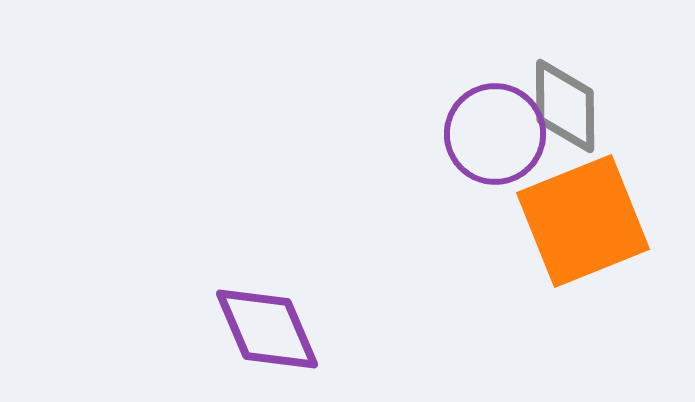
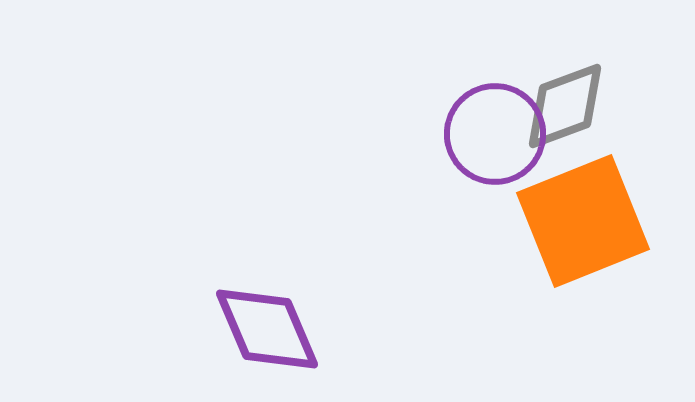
gray diamond: rotated 70 degrees clockwise
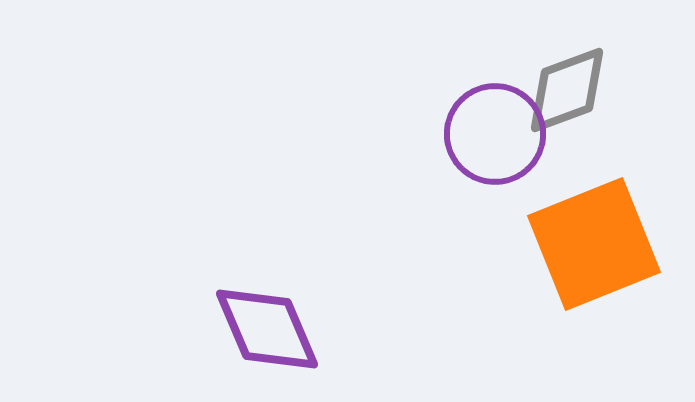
gray diamond: moved 2 px right, 16 px up
orange square: moved 11 px right, 23 px down
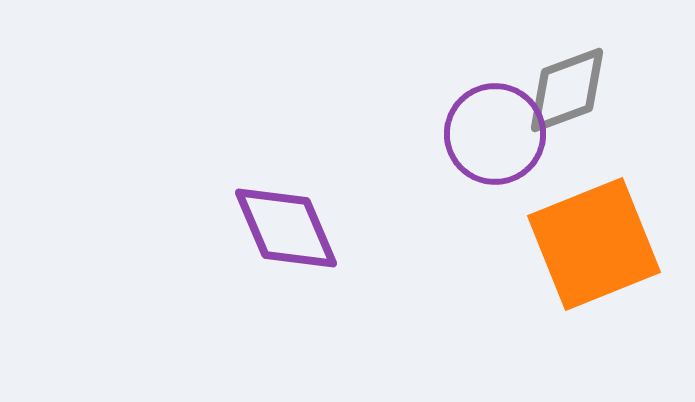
purple diamond: moved 19 px right, 101 px up
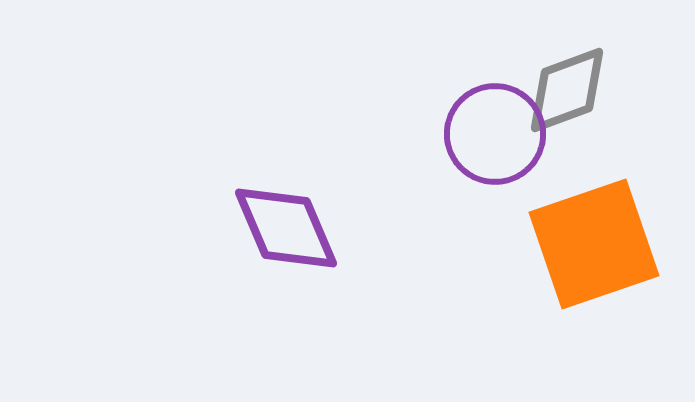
orange square: rotated 3 degrees clockwise
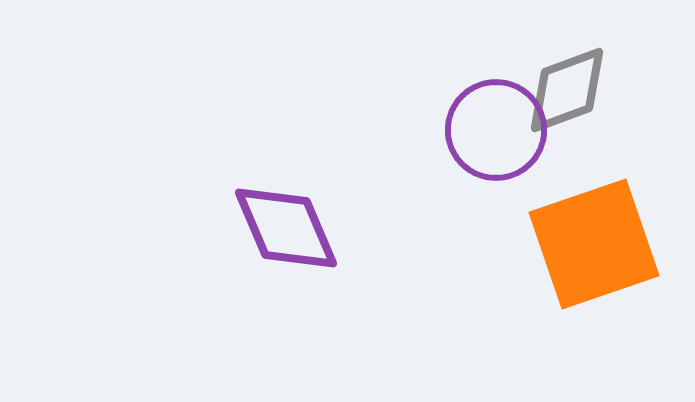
purple circle: moved 1 px right, 4 px up
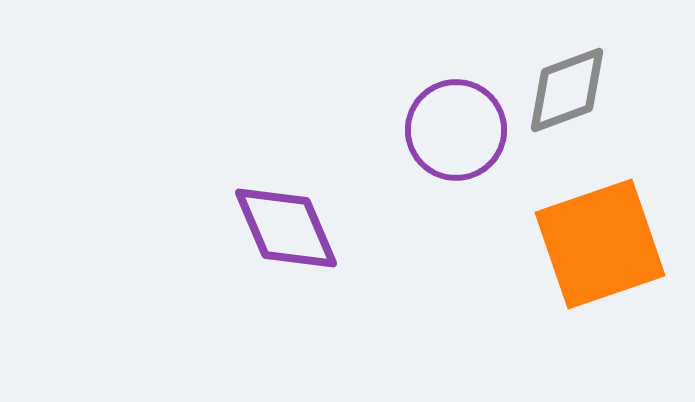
purple circle: moved 40 px left
orange square: moved 6 px right
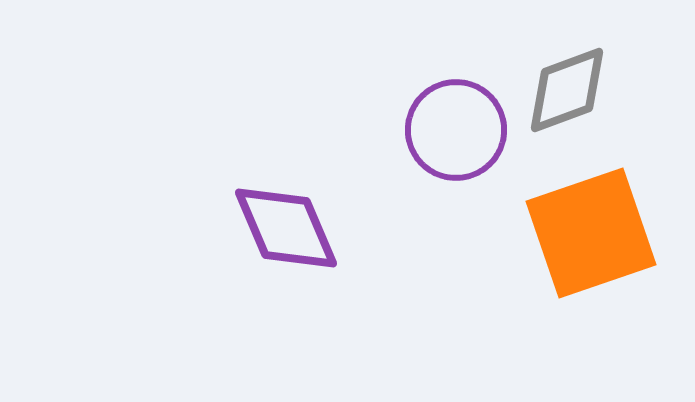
orange square: moved 9 px left, 11 px up
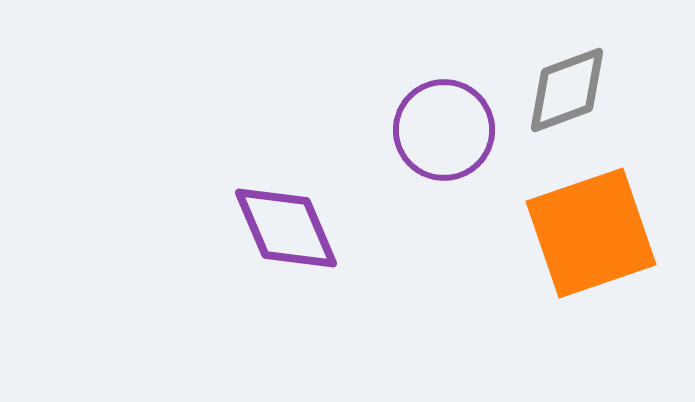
purple circle: moved 12 px left
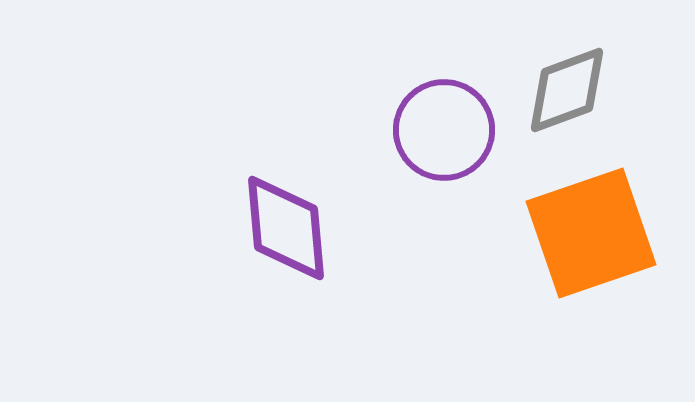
purple diamond: rotated 18 degrees clockwise
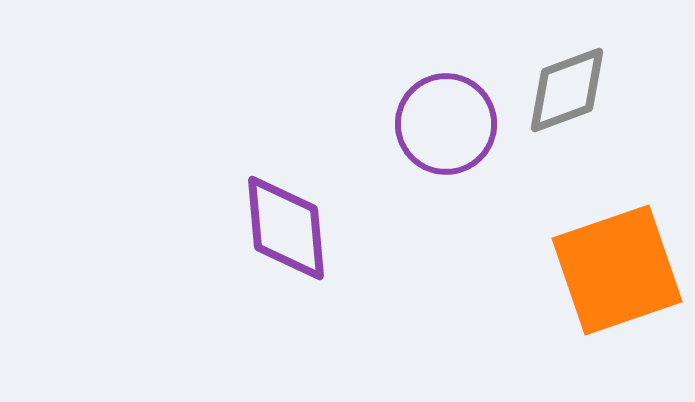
purple circle: moved 2 px right, 6 px up
orange square: moved 26 px right, 37 px down
